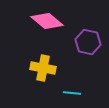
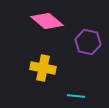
cyan line: moved 4 px right, 3 px down
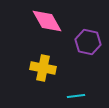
pink diamond: rotated 20 degrees clockwise
cyan line: rotated 12 degrees counterclockwise
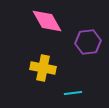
purple hexagon: rotated 20 degrees counterclockwise
cyan line: moved 3 px left, 3 px up
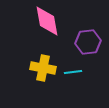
pink diamond: rotated 20 degrees clockwise
cyan line: moved 21 px up
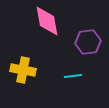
yellow cross: moved 20 px left, 2 px down
cyan line: moved 4 px down
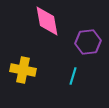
cyan line: rotated 66 degrees counterclockwise
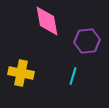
purple hexagon: moved 1 px left, 1 px up
yellow cross: moved 2 px left, 3 px down
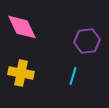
pink diamond: moved 25 px left, 6 px down; rotated 16 degrees counterclockwise
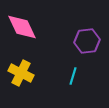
yellow cross: rotated 15 degrees clockwise
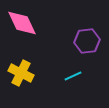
pink diamond: moved 4 px up
cyan line: rotated 48 degrees clockwise
